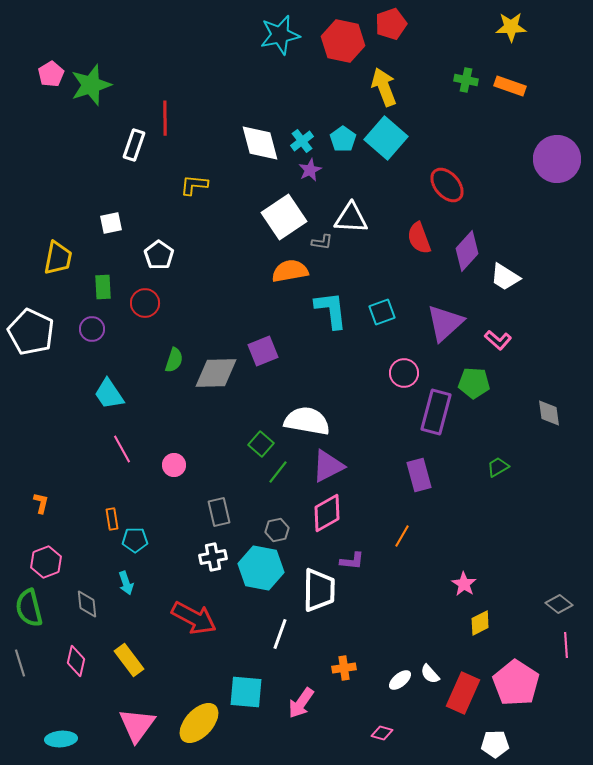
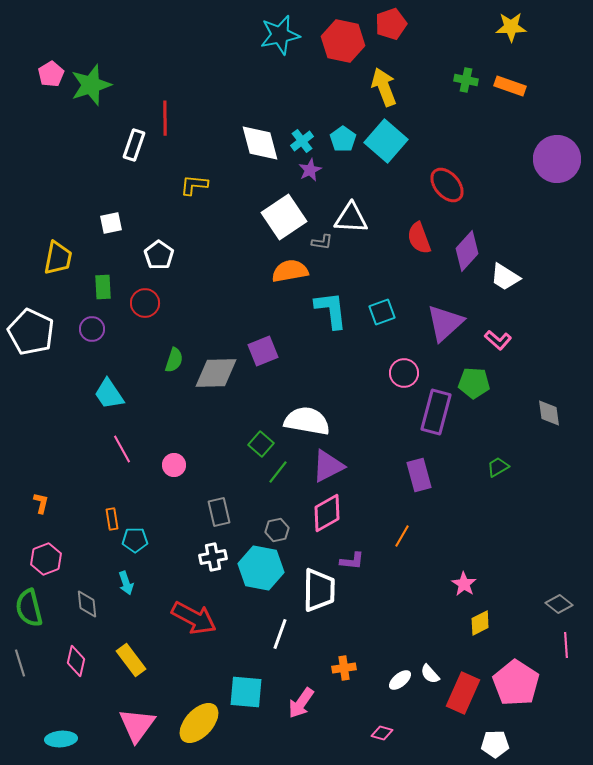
cyan square at (386, 138): moved 3 px down
pink hexagon at (46, 562): moved 3 px up
yellow rectangle at (129, 660): moved 2 px right
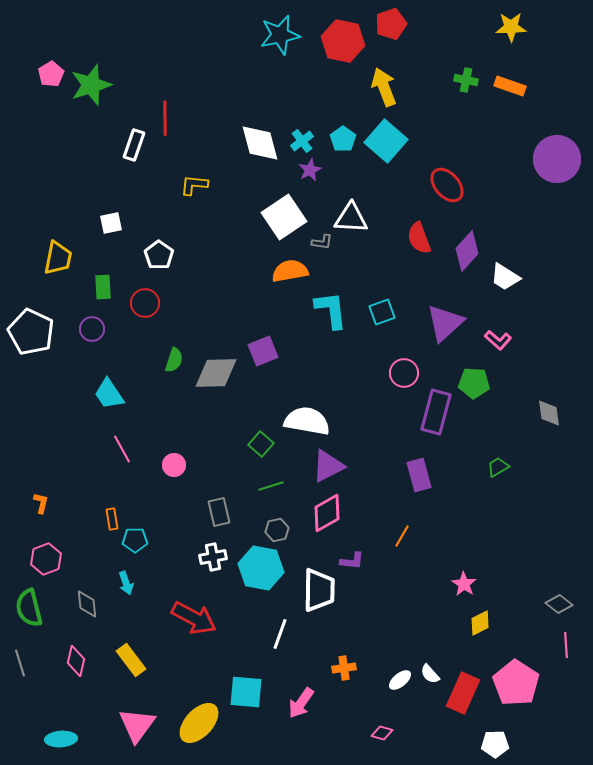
green line at (278, 472): moved 7 px left, 14 px down; rotated 35 degrees clockwise
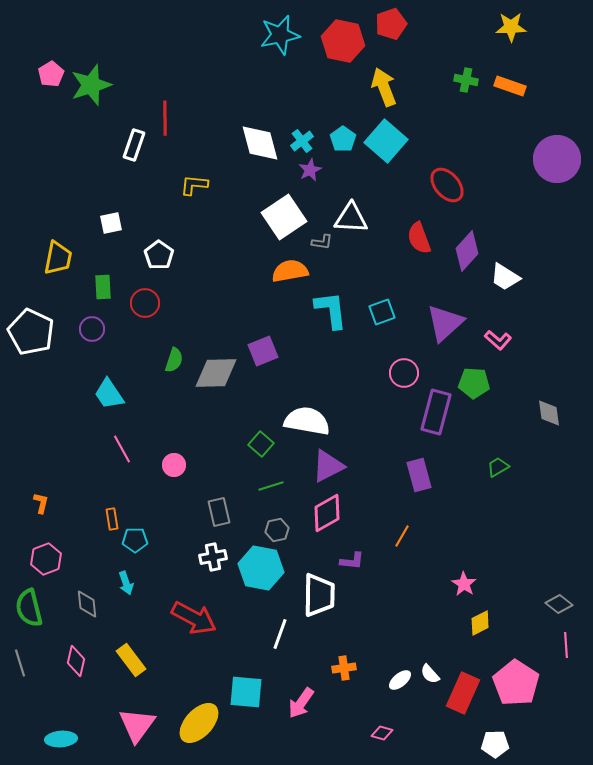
white trapezoid at (319, 590): moved 5 px down
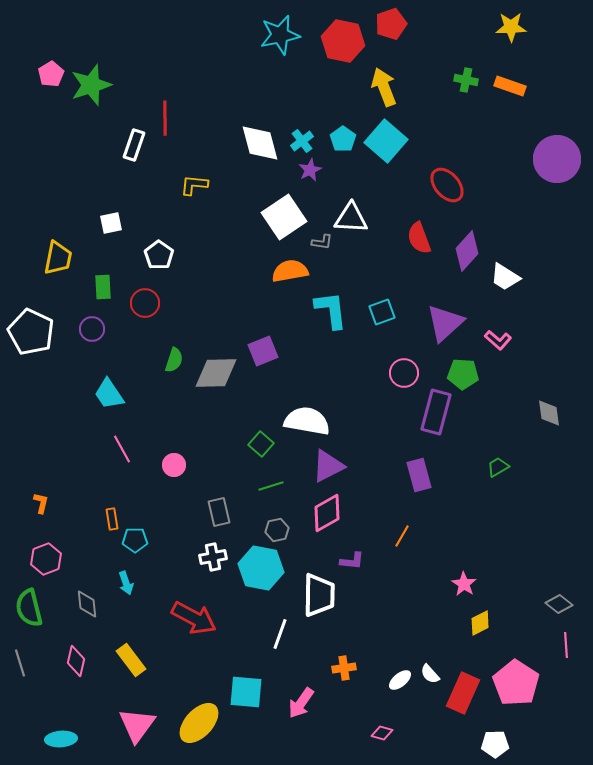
green pentagon at (474, 383): moved 11 px left, 9 px up
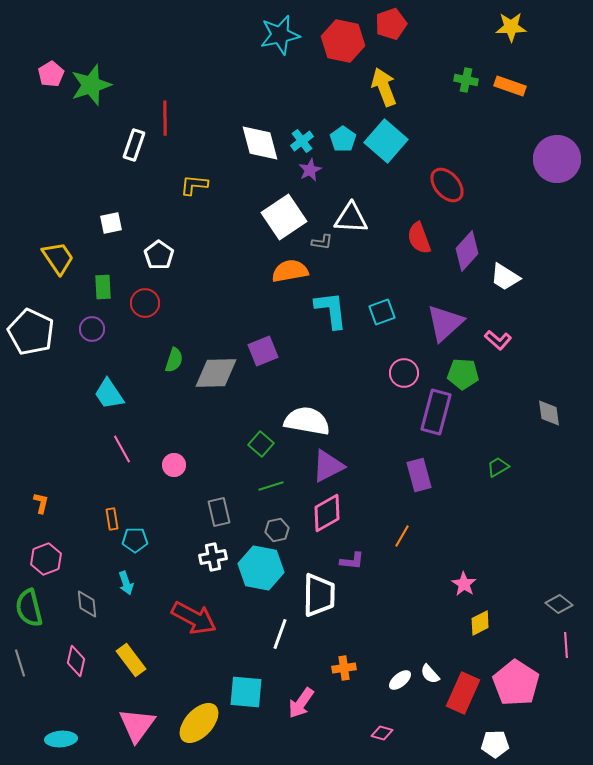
yellow trapezoid at (58, 258): rotated 45 degrees counterclockwise
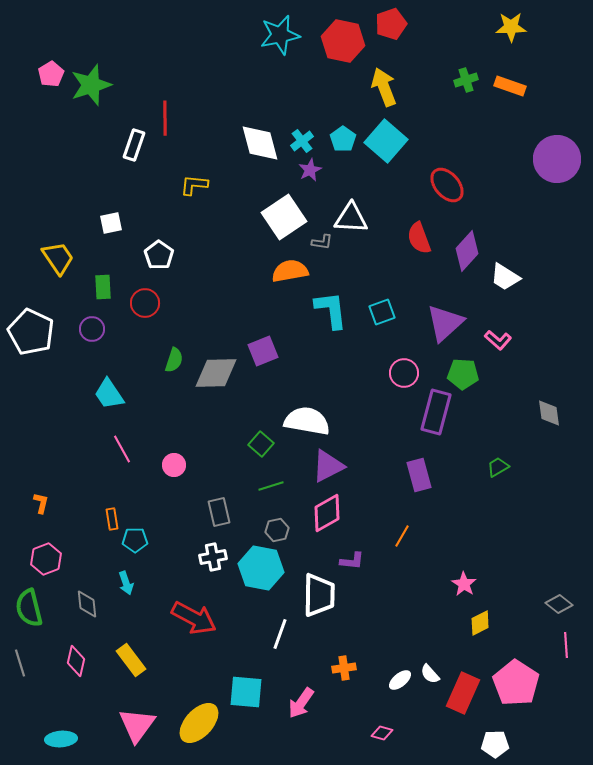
green cross at (466, 80): rotated 30 degrees counterclockwise
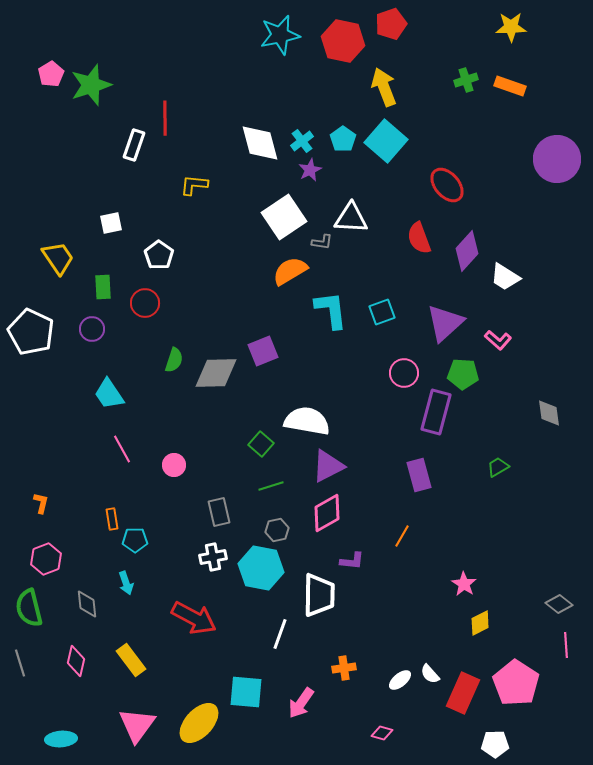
orange semicircle at (290, 271): rotated 21 degrees counterclockwise
